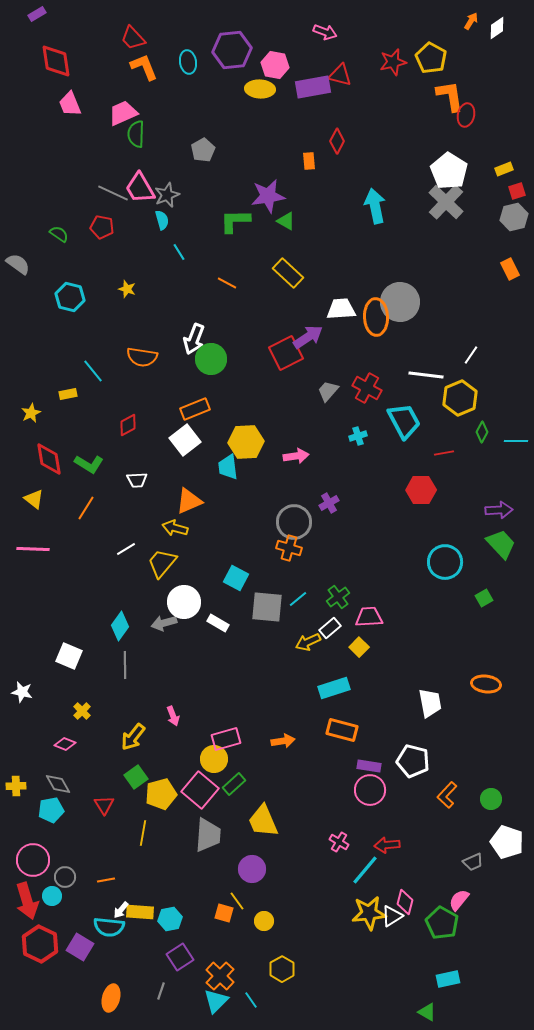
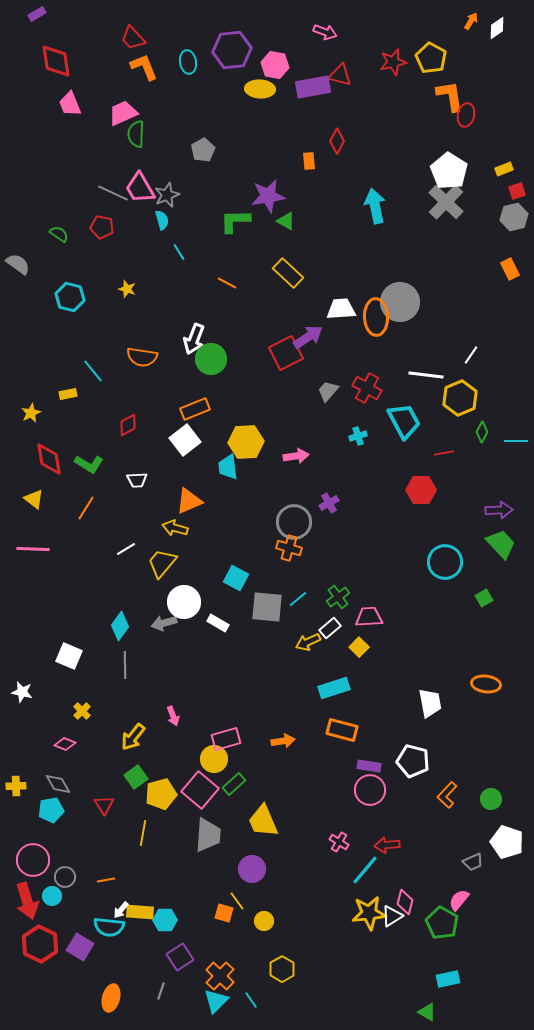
cyan hexagon at (170, 919): moved 5 px left, 1 px down; rotated 10 degrees clockwise
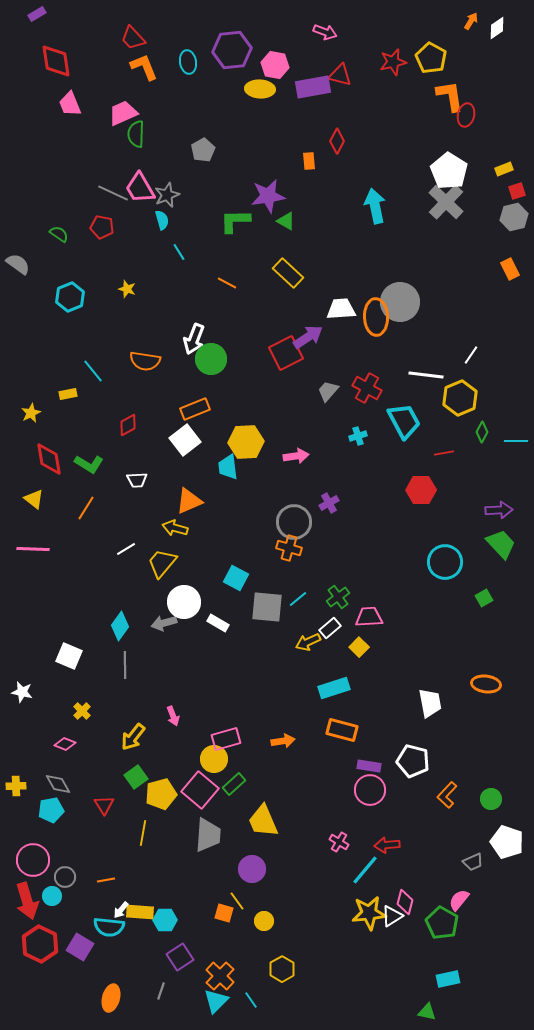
cyan hexagon at (70, 297): rotated 24 degrees clockwise
orange semicircle at (142, 357): moved 3 px right, 4 px down
green triangle at (427, 1012): rotated 18 degrees counterclockwise
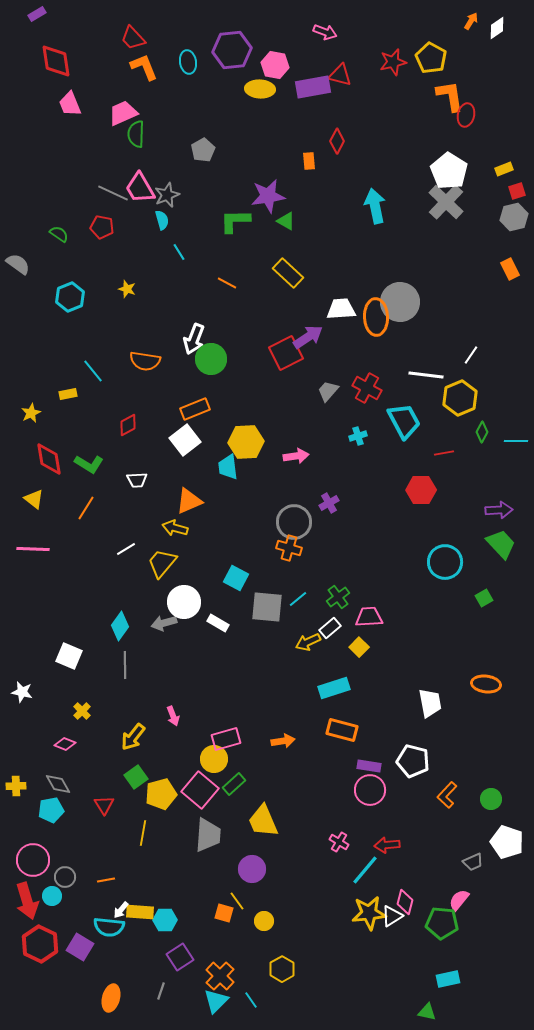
green pentagon at (442, 923): rotated 24 degrees counterclockwise
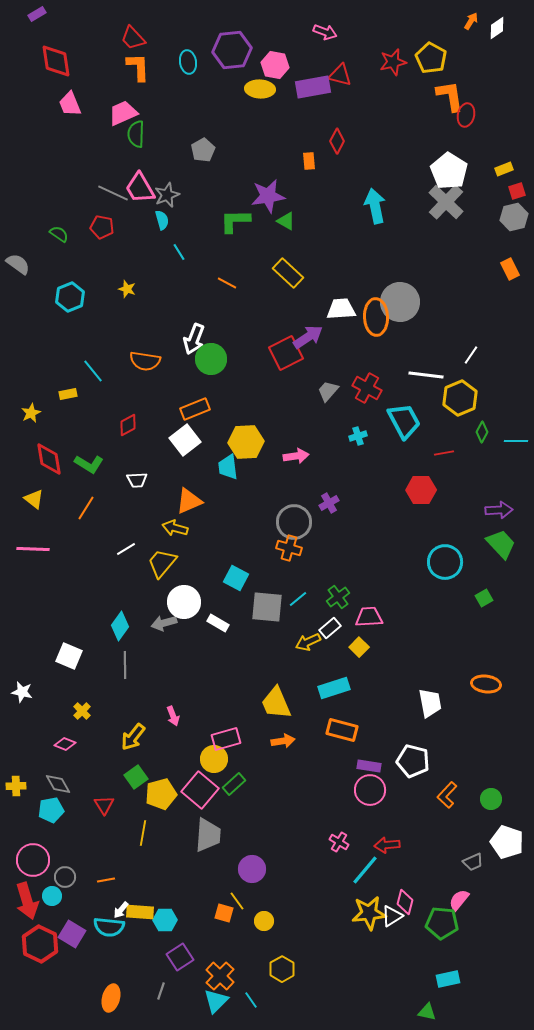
orange L-shape at (144, 67): moved 6 px left; rotated 20 degrees clockwise
yellow trapezoid at (263, 821): moved 13 px right, 118 px up
purple square at (80, 947): moved 8 px left, 13 px up
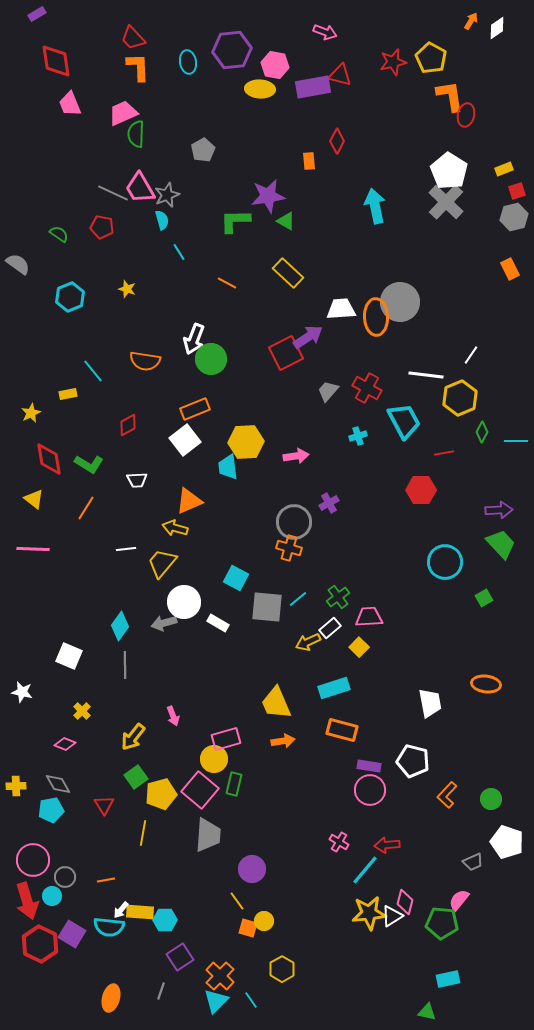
white line at (126, 549): rotated 24 degrees clockwise
green rectangle at (234, 784): rotated 35 degrees counterclockwise
orange square at (224, 913): moved 24 px right, 15 px down
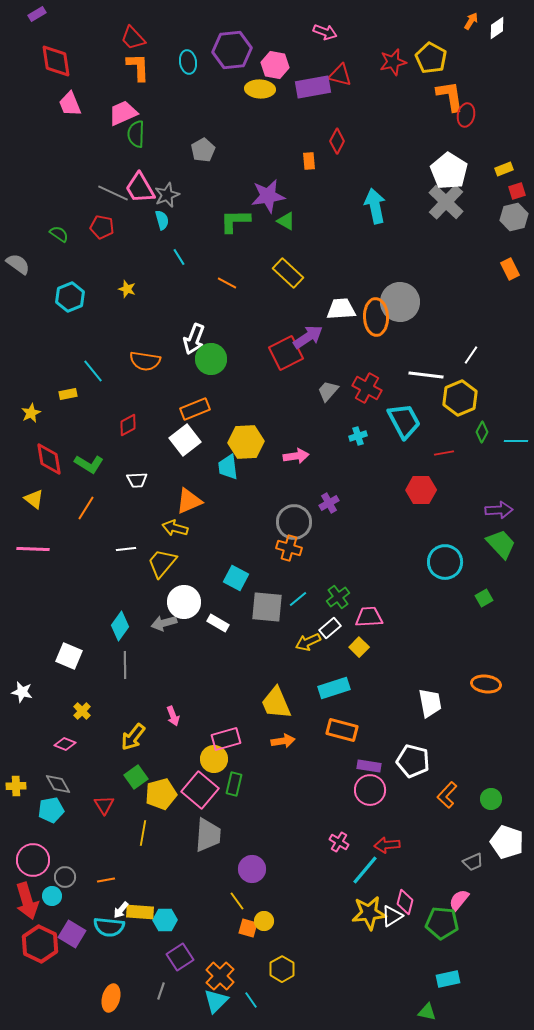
cyan line at (179, 252): moved 5 px down
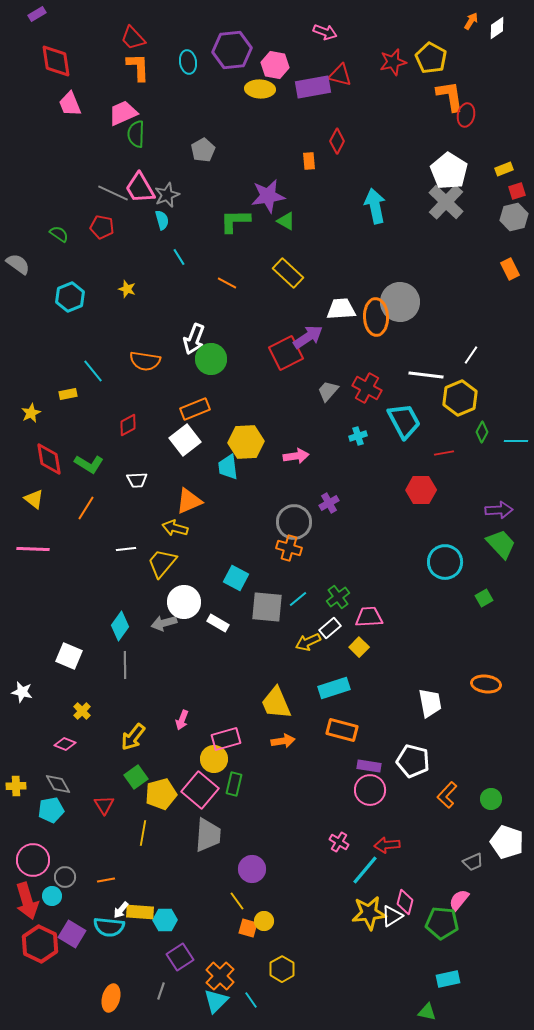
pink arrow at (173, 716): moved 9 px right, 4 px down; rotated 42 degrees clockwise
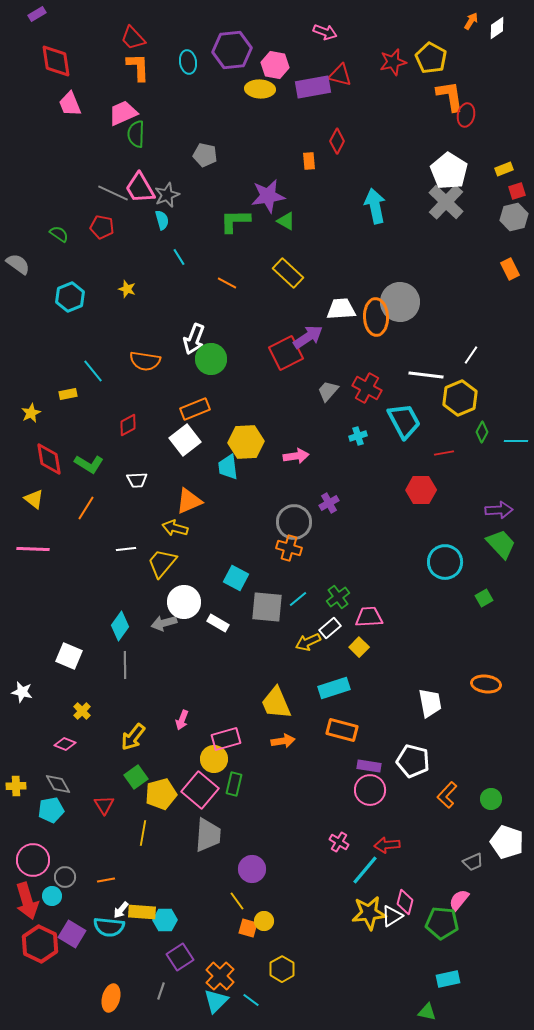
gray pentagon at (203, 150): moved 2 px right, 5 px down; rotated 30 degrees counterclockwise
yellow rectangle at (140, 912): moved 2 px right
cyan line at (251, 1000): rotated 18 degrees counterclockwise
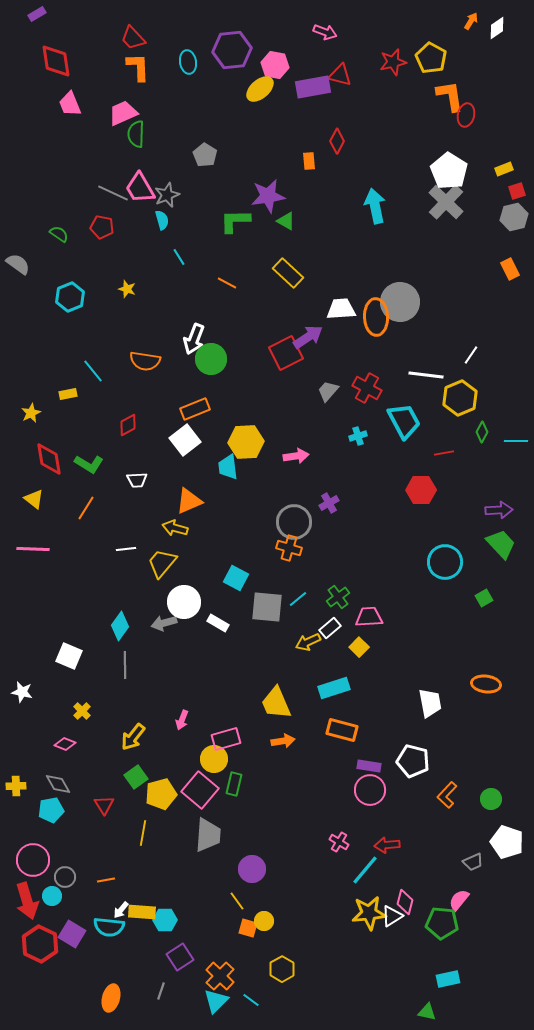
yellow ellipse at (260, 89): rotated 44 degrees counterclockwise
gray pentagon at (205, 155): rotated 20 degrees clockwise
